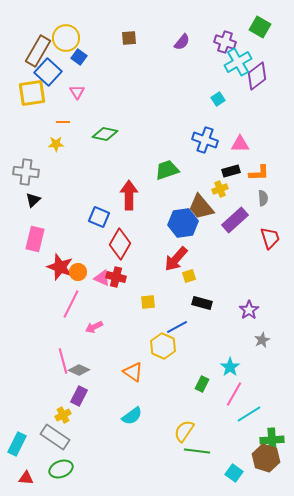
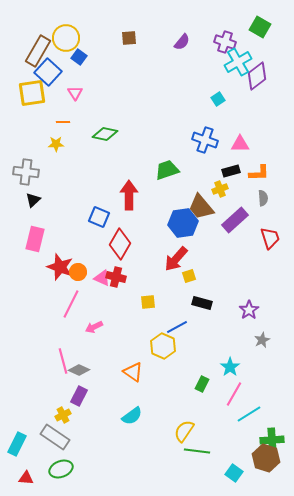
pink triangle at (77, 92): moved 2 px left, 1 px down
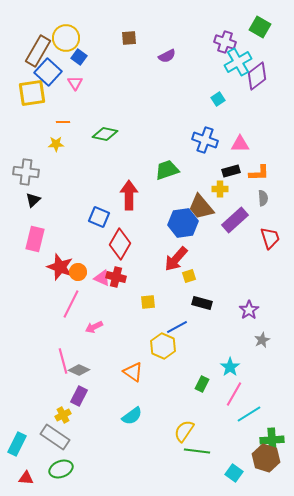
purple semicircle at (182, 42): moved 15 px left, 14 px down; rotated 24 degrees clockwise
pink triangle at (75, 93): moved 10 px up
yellow cross at (220, 189): rotated 21 degrees clockwise
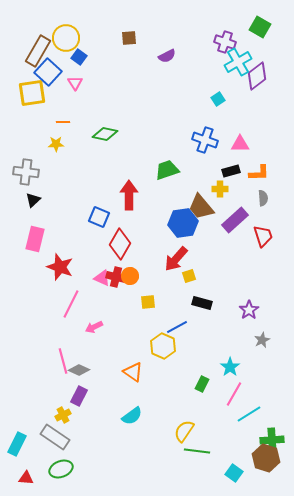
red trapezoid at (270, 238): moved 7 px left, 2 px up
orange circle at (78, 272): moved 52 px right, 4 px down
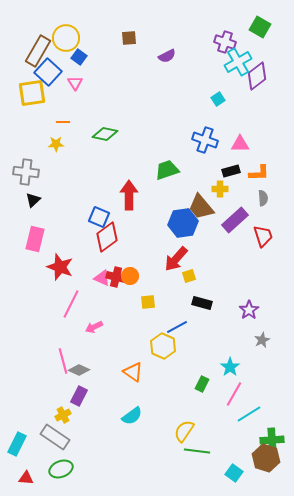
red diamond at (120, 244): moved 13 px left, 7 px up; rotated 24 degrees clockwise
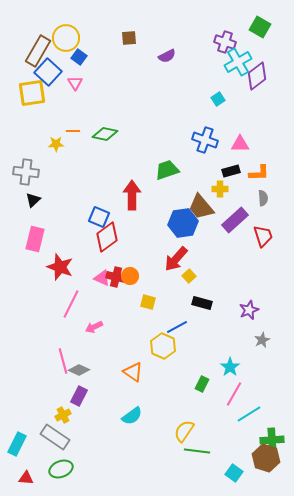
orange line at (63, 122): moved 10 px right, 9 px down
red arrow at (129, 195): moved 3 px right
yellow square at (189, 276): rotated 24 degrees counterclockwise
yellow square at (148, 302): rotated 21 degrees clockwise
purple star at (249, 310): rotated 12 degrees clockwise
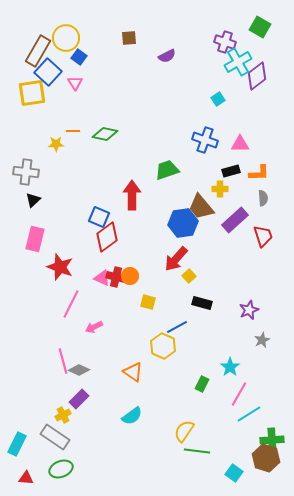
pink line at (234, 394): moved 5 px right
purple rectangle at (79, 396): moved 3 px down; rotated 18 degrees clockwise
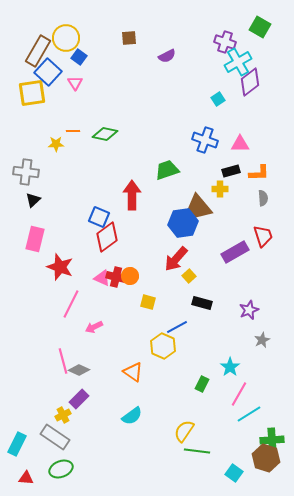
purple diamond at (257, 76): moved 7 px left, 6 px down
brown trapezoid at (201, 207): moved 2 px left
purple rectangle at (235, 220): moved 32 px down; rotated 12 degrees clockwise
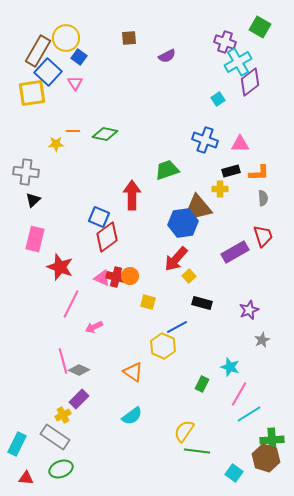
cyan star at (230, 367): rotated 18 degrees counterclockwise
